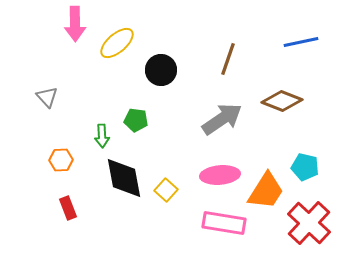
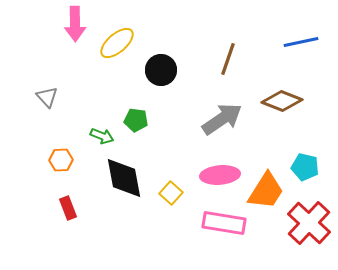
green arrow: rotated 65 degrees counterclockwise
yellow square: moved 5 px right, 3 px down
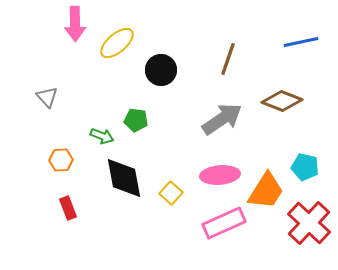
pink rectangle: rotated 33 degrees counterclockwise
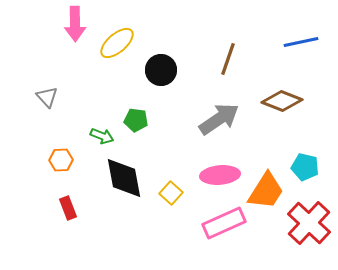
gray arrow: moved 3 px left
